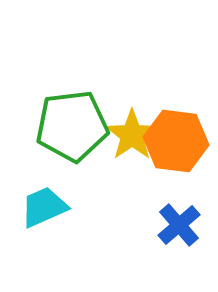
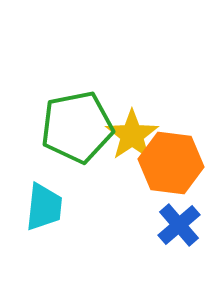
green pentagon: moved 5 px right, 1 px down; rotated 4 degrees counterclockwise
orange hexagon: moved 5 px left, 22 px down
cyan trapezoid: rotated 120 degrees clockwise
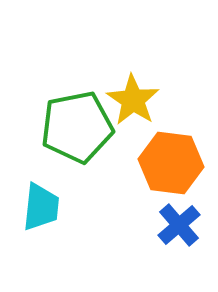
yellow star: moved 1 px right, 35 px up; rotated 4 degrees counterclockwise
cyan trapezoid: moved 3 px left
